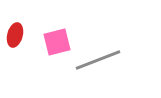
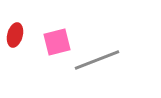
gray line: moved 1 px left
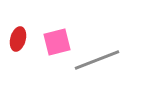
red ellipse: moved 3 px right, 4 px down
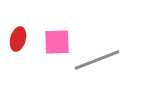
pink square: rotated 12 degrees clockwise
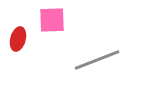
pink square: moved 5 px left, 22 px up
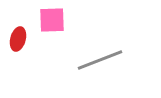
gray line: moved 3 px right
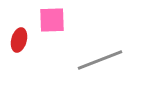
red ellipse: moved 1 px right, 1 px down
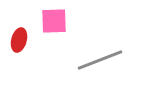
pink square: moved 2 px right, 1 px down
